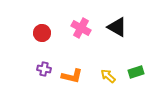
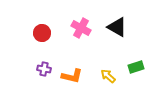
green rectangle: moved 5 px up
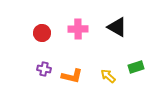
pink cross: moved 3 px left, 1 px down; rotated 30 degrees counterclockwise
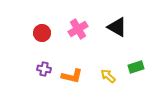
pink cross: rotated 30 degrees counterclockwise
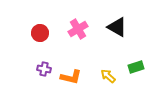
red circle: moved 2 px left
orange L-shape: moved 1 px left, 1 px down
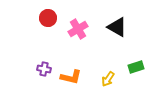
red circle: moved 8 px right, 15 px up
yellow arrow: moved 3 px down; rotated 98 degrees counterclockwise
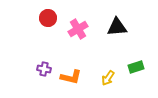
black triangle: rotated 35 degrees counterclockwise
yellow arrow: moved 1 px up
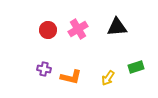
red circle: moved 12 px down
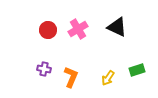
black triangle: rotated 30 degrees clockwise
green rectangle: moved 1 px right, 3 px down
orange L-shape: rotated 80 degrees counterclockwise
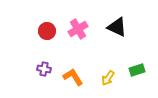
red circle: moved 1 px left, 1 px down
orange L-shape: moved 2 px right; rotated 55 degrees counterclockwise
